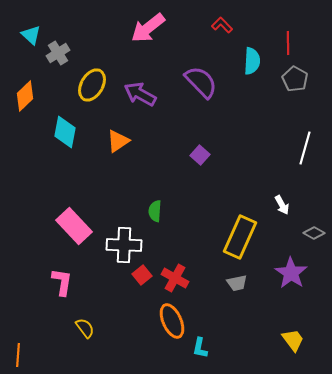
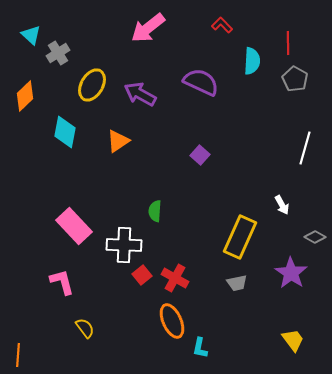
purple semicircle: rotated 21 degrees counterclockwise
gray diamond: moved 1 px right, 4 px down
pink L-shape: rotated 24 degrees counterclockwise
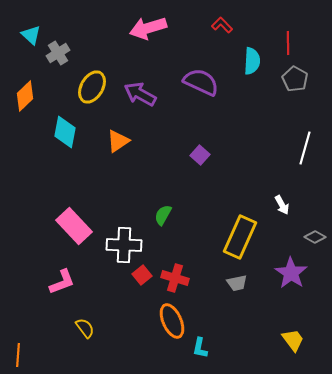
pink arrow: rotated 21 degrees clockwise
yellow ellipse: moved 2 px down
green semicircle: moved 8 px right, 4 px down; rotated 25 degrees clockwise
red cross: rotated 12 degrees counterclockwise
pink L-shape: rotated 84 degrees clockwise
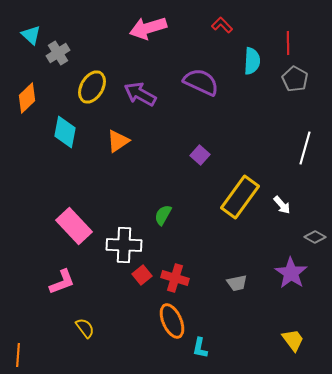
orange diamond: moved 2 px right, 2 px down
white arrow: rotated 12 degrees counterclockwise
yellow rectangle: moved 40 px up; rotated 12 degrees clockwise
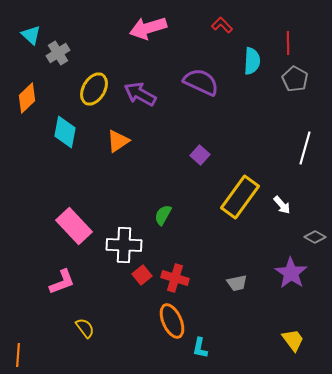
yellow ellipse: moved 2 px right, 2 px down
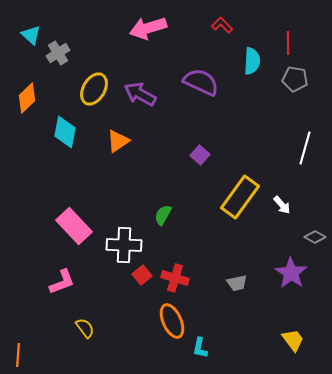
gray pentagon: rotated 20 degrees counterclockwise
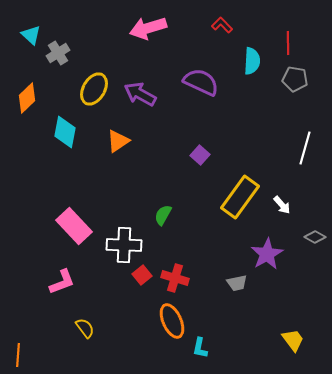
purple star: moved 24 px left, 19 px up; rotated 8 degrees clockwise
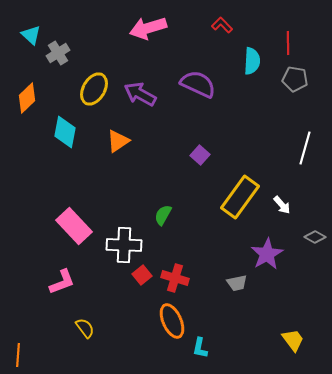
purple semicircle: moved 3 px left, 2 px down
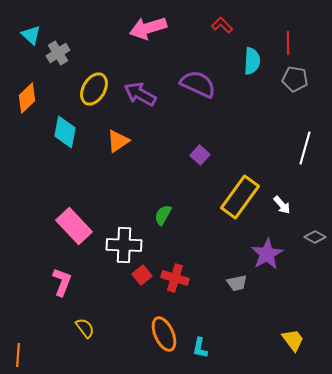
pink L-shape: rotated 48 degrees counterclockwise
orange ellipse: moved 8 px left, 13 px down
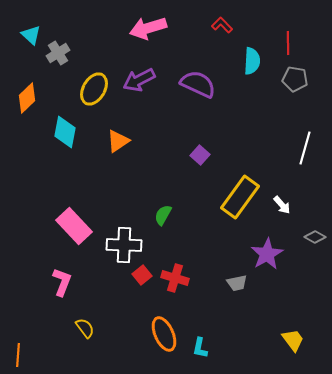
purple arrow: moved 1 px left, 14 px up; rotated 56 degrees counterclockwise
